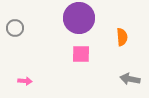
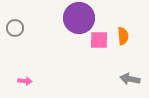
orange semicircle: moved 1 px right, 1 px up
pink square: moved 18 px right, 14 px up
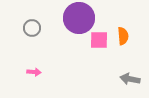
gray circle: moved 17 px right
pink arrow: moved 9 px right, 9 px up
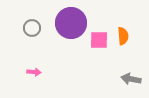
purple circle: moved 8 px left, 5 px down
gray arrow: moved 1 px right
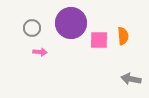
pink arrow: moved 6 px right, 20 px up
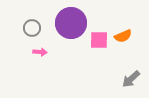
orange semicircle: rotated 72 degrees clockwise
gray arrow: rotated 54 degrees counterclockwise
